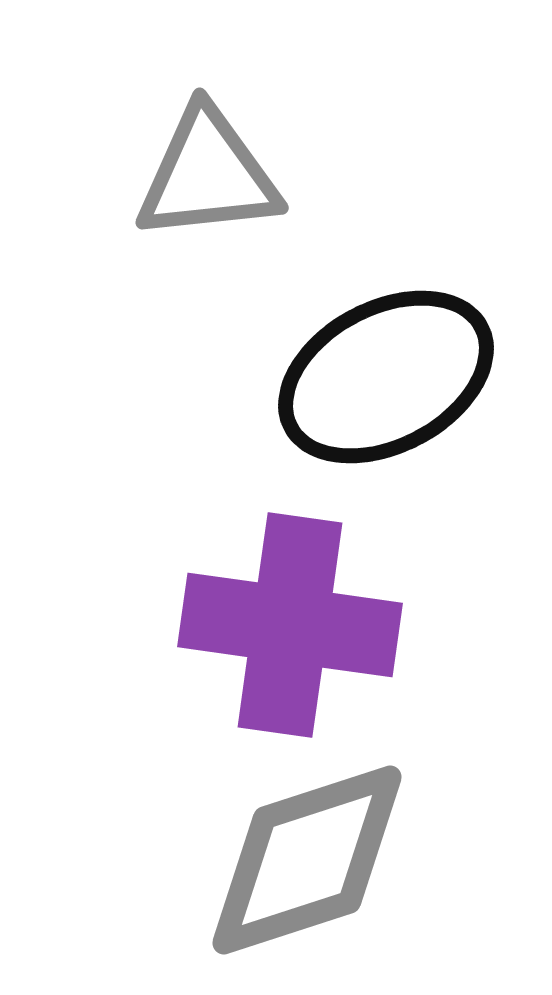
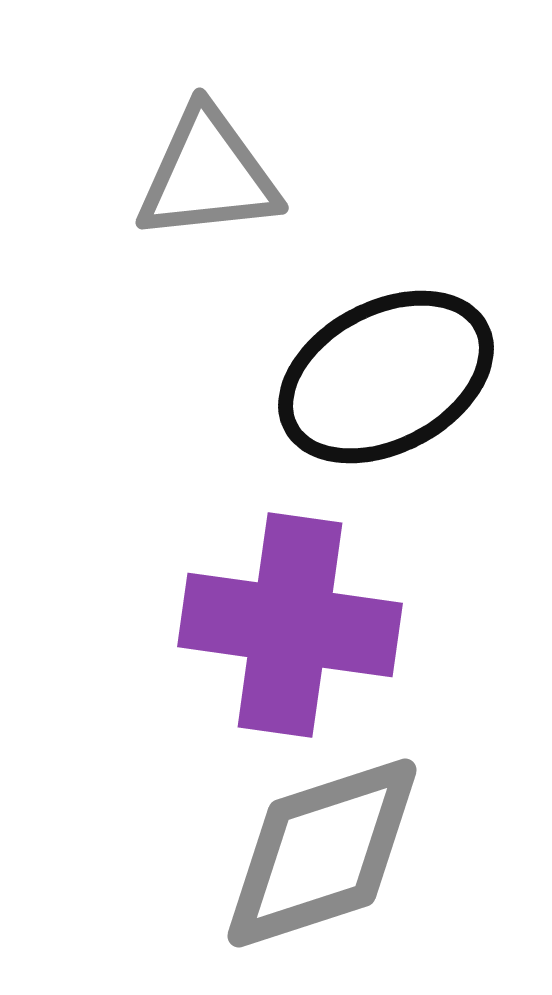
gray diamond: moved 15 px right, 7 px up
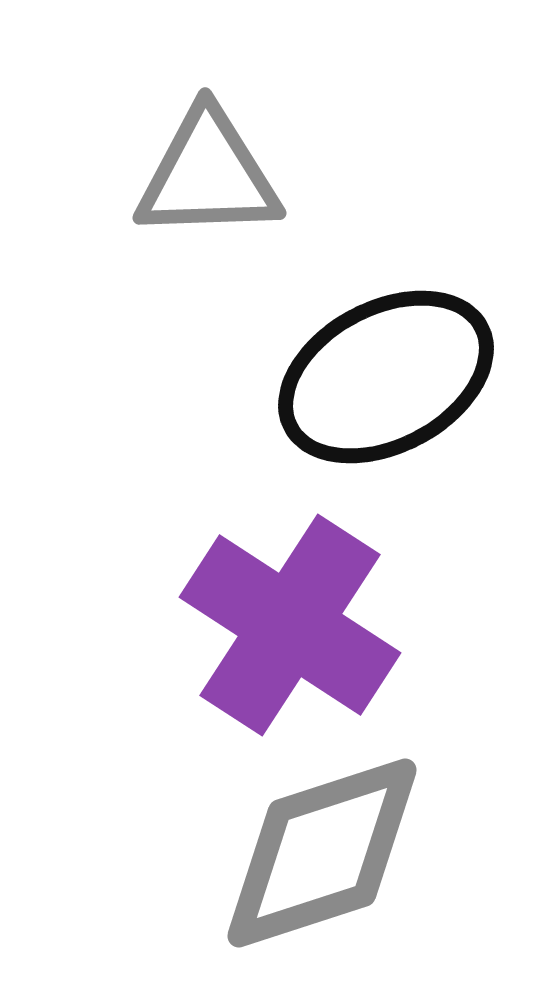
gray triangle: rotated 4 degrees clockwise
purple cross: rotated 25 degrees clockwise
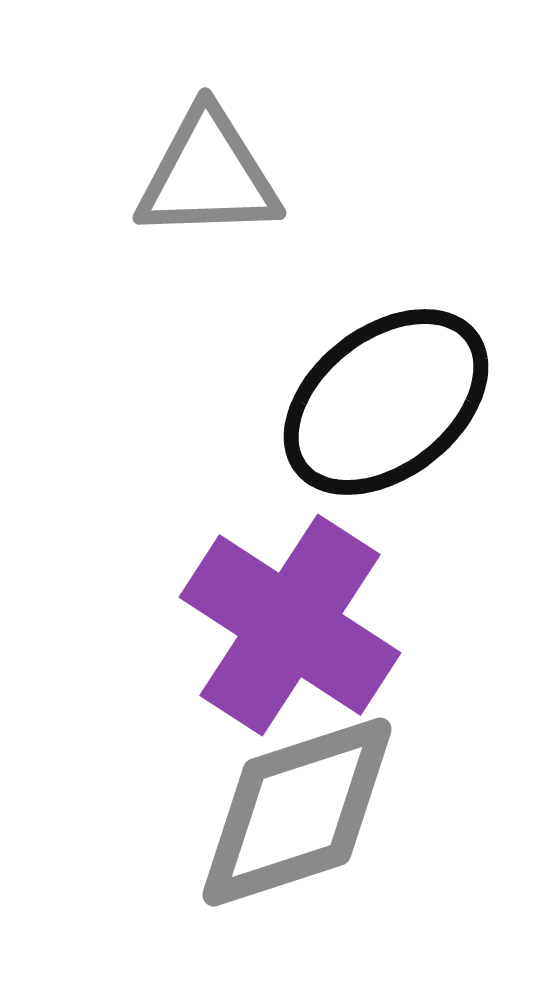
black ellipse: moved 25 px down; rotated 10 degrees counterclockwise
gray diamond: moved 25 px left, 41 px up
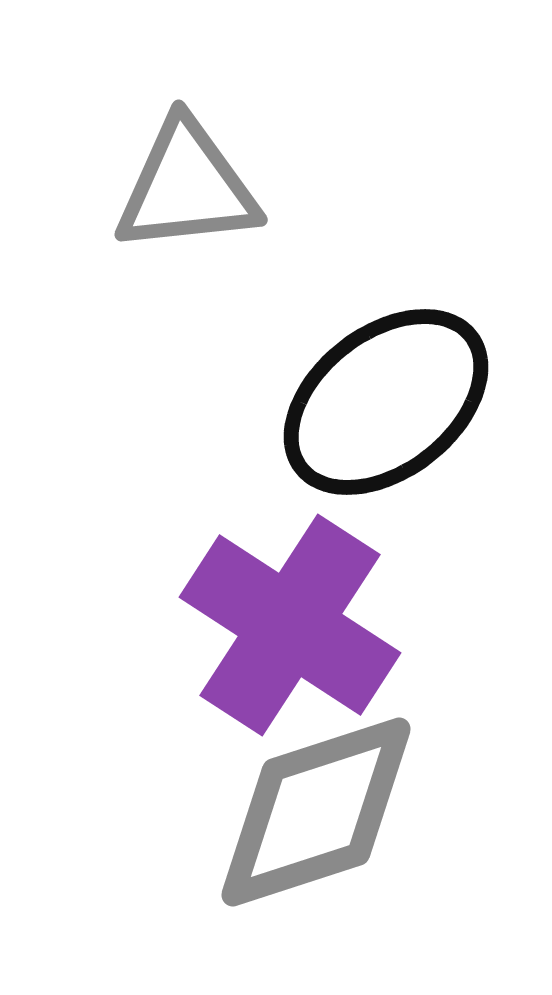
gray triangle: moved 21 px left, 12 px down; rotated 4 degrees counterclockwise
gray diamond: moved 19 px right
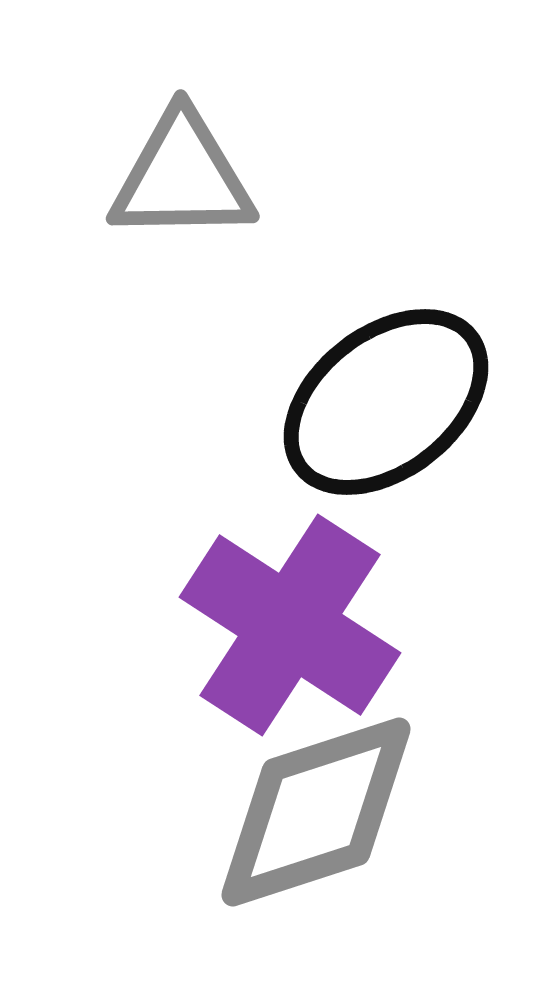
gray triangle: moved 5 px left, 10 px up; rotated 5 degrees clockwise
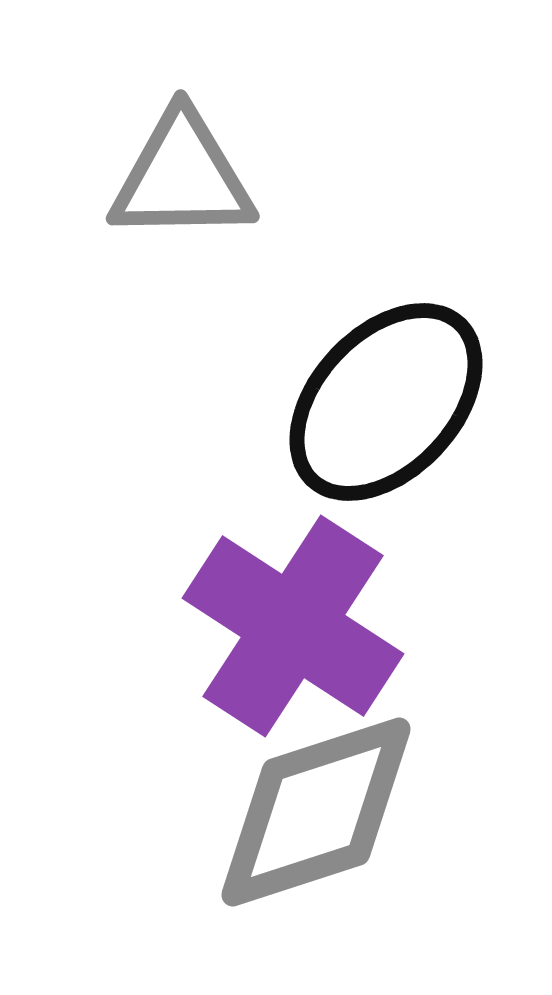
black ellipse: rotated 9 degrees counterclockwise
purple cross: moved 3 px right, 1 px down
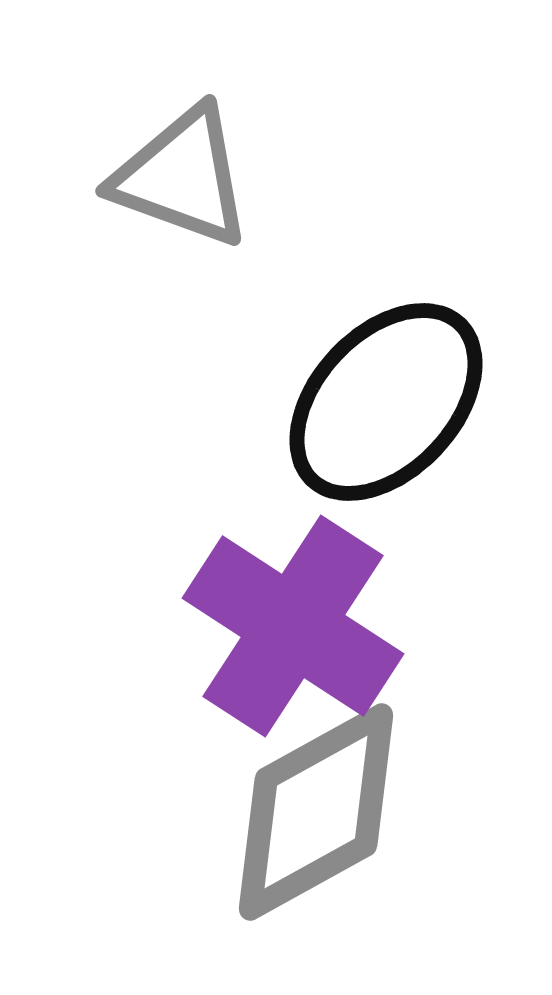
gray triangle: rotated 21 degrees clockwise
gray diamond: rotated 11 degrees counterclockwise
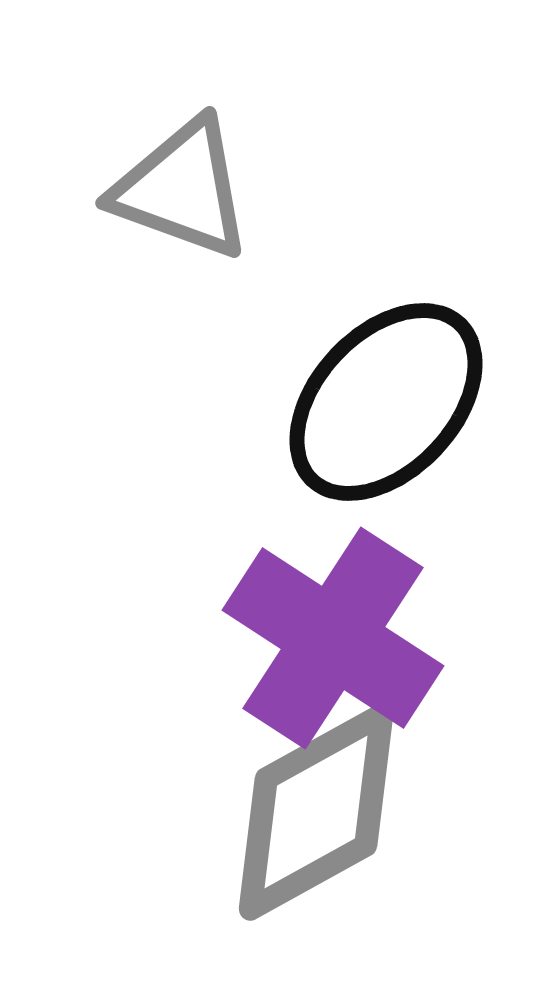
gray triangle: moved 12 px down
purple cross: moved 40 px right, 12 px down
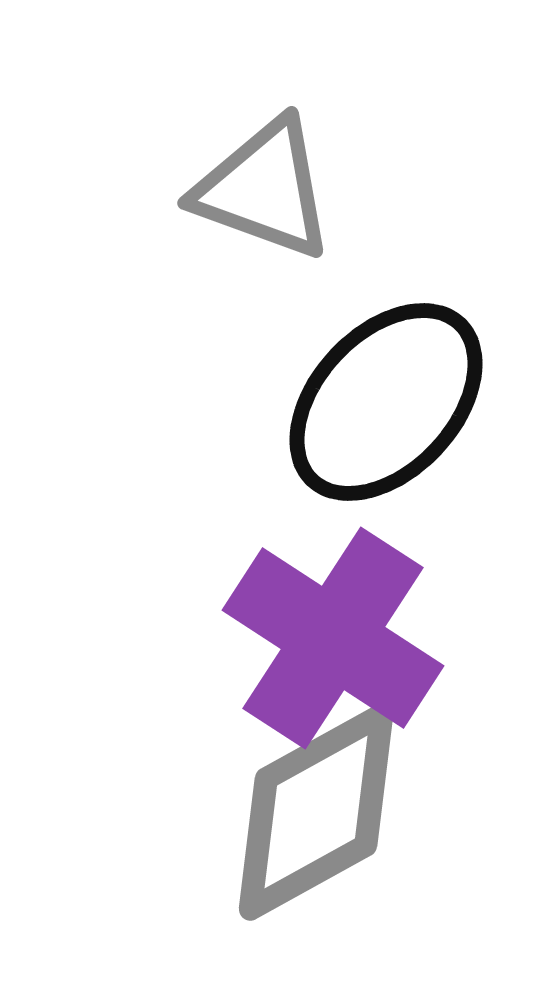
gray triangle: moved 82 px right
